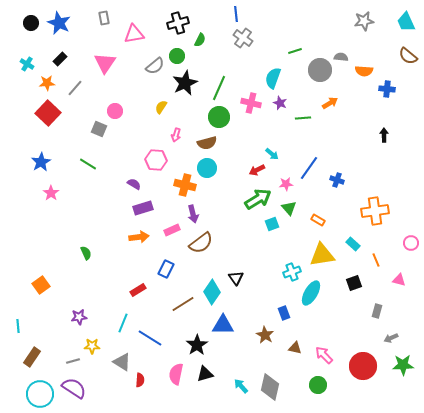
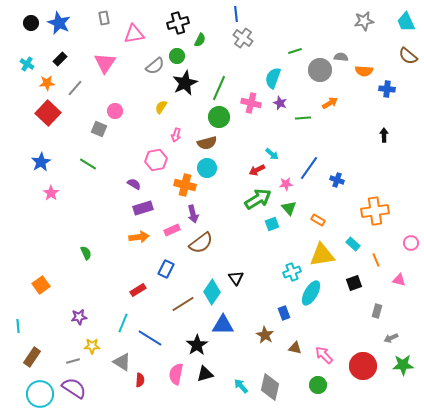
pink hexagon at (156, 160): rotated 15 degrees counterclockwise
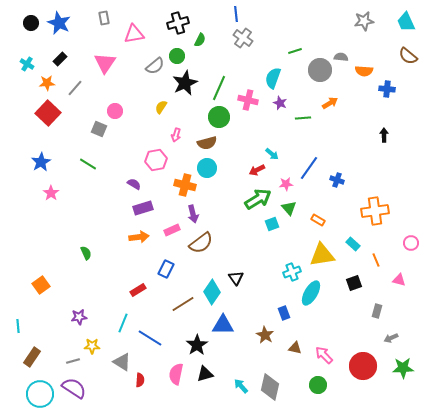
pink cross at (251, 103): moved 3 px left, 3 px up
green star at (403, 365): moved 3 px down
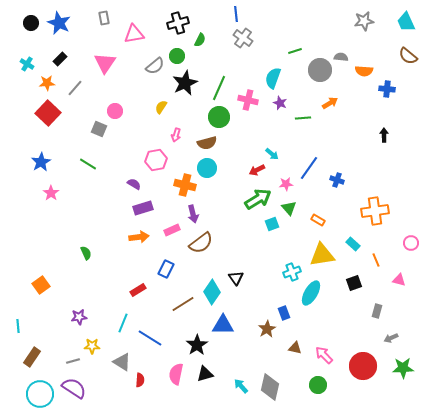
brown star at (265, 335): moved 2 px right, 6 px up; rotated 12 degrees clockwise
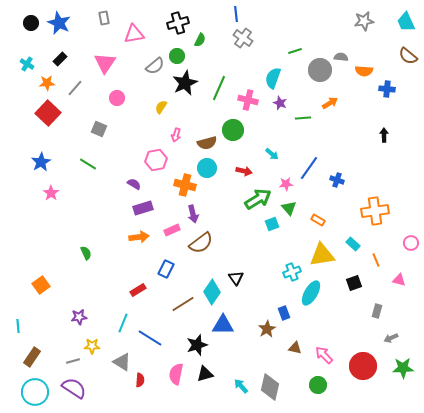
pink circle at (115, 111): moved 2 px right, 13 px up
green circle at (219, 117): moved 14 px right, 13 px down
red arrow at (257, 170): moved 13 px left, 1 px down; rotated 140 degrees counterclockwise
black star at (197, 345): rotated 15 degrees clockwise
cyan circle at (40, 394): moved 5 px left, 2 px up
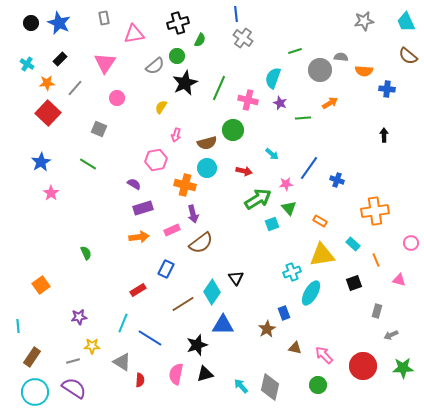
orange rectangle at (318, 220): moved 2 px right, 1 px down
gray arrow at (391, 338): moved 3 px up
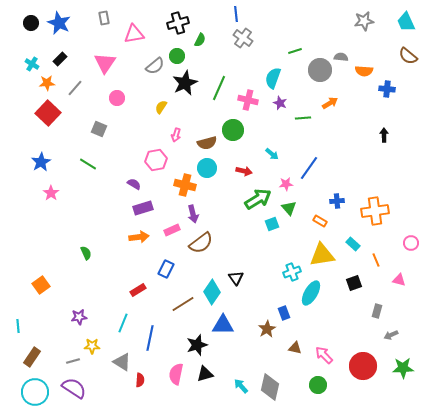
cyan cross at (27, 64): moved 5 px right
blue cross at (337, 180): moved 21 px down; rotated 24 degrees counterclockwise
blue line at (150, 338): rotated 70 degrees clockwise
